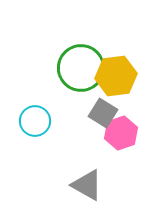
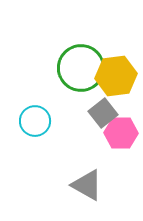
gray square: rotated 20 degrees clockwise
pink hexagon: rotated 20 degrees clockwise
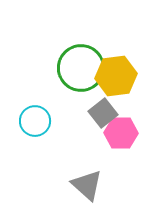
gray triangle: rotated 12 degrees clockwise
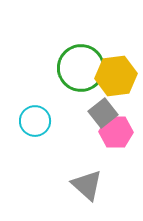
pink hexagon: moved 5 px left, 1 px up
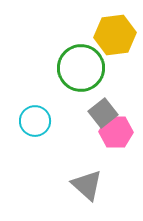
yellow hexagon: moved 1 px left, 41 px up
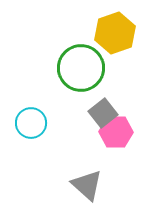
yellow hexagon: moved 2 px up; rotated 12 degrees counterclockwise
cyan circle: moved 4 px left, 2 px down
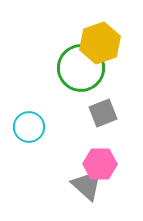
yellow hexagon: moved 15 px left, 10 px down
gray square: rotated 16 degrees clockwise
cyan circle: moved 2 px left, 4 px down
pink hexagon: moved 16 px left, 32 px down
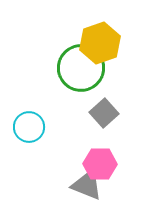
gray square: moved 1 px right; rotated 20 degrees counterclockwise
gray triangle: rotated 20 degrees counterclockwise
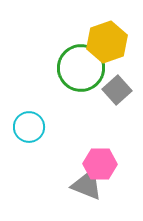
yellow hexagon: moved 7 px right, 1 px up
gray square: moved 13 px right, 23 px up
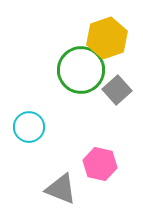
yellow hexagon: moved 4 px up
green circle: moved 2 px down
pink hexagon: rotated 12 degrees clockwise
gray triangle: moved 26 px left, 4 px down
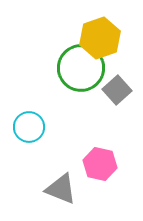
yellow hexagon: moved 7 px left
green circle: moved 2 px up
